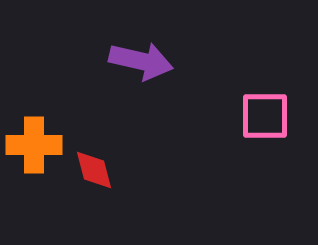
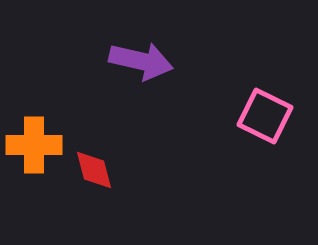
pink square: rotated 26 degrees clockwise
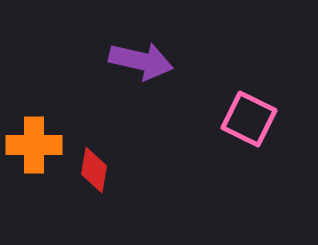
pink square: moved 16 px left, 3 px down
red diamond: rotated 24 degrees clockwise
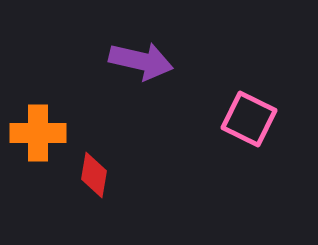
orange cross: moved 4 px right, 12 px up
red diamond: moved 5 px down
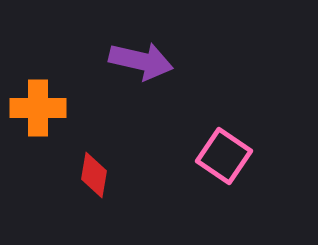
pink square: moved 25 px left, 37 px down; rotated 8 degrees clockwise
orange cross: moved 25 px up
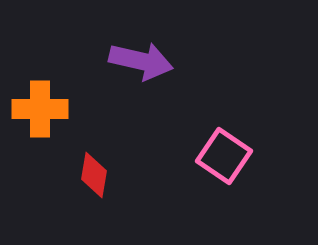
orange cross: moved 2 px right, 1 px down
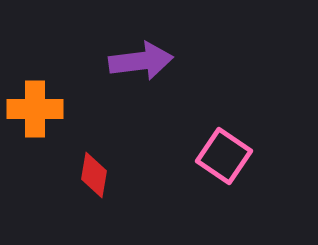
purple arrow: rotated 20 degrees counterclockwise
orange cross: moved 5 px left
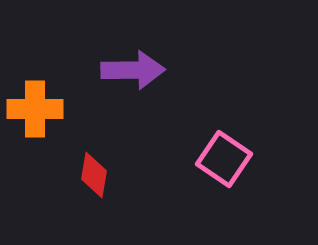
purple arrow: moved 8 px left, 9 px down; rotated 6 degrees clockwise
pink square: moved 3 px down
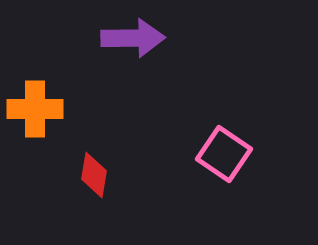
purple arrow: moved 32 px up
pink square: moved 5 px up
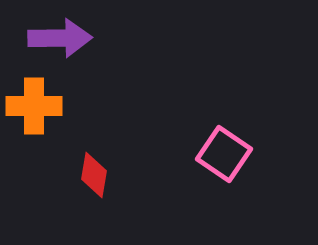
purple arrow: moved 73 px left
orange cross: moved 1 px left, 3 px up
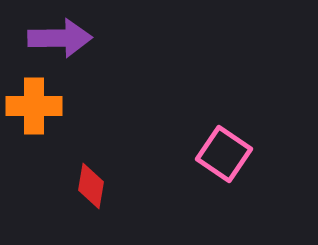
red diamond: moved 3 px left, 11 px down
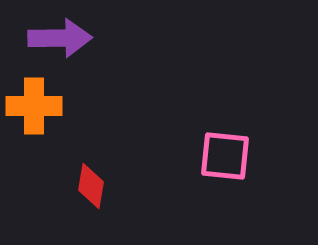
pink square: moved 1 px right, 2 px down; rotated 28 degrees counterclockwise
